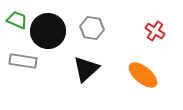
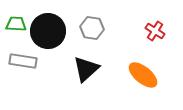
green trapezoid: moved 1 px left, 4 px down; rotated 20 degrees counterclockwise
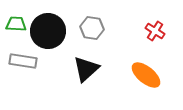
orange ellipse: moved 3 px right
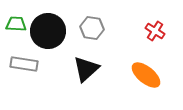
gray rectangle: moved 1 px right, 3 px down
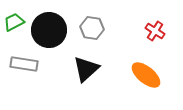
green trapezoid: moved 2 px left, 2 px up; rotated 30 degrees counterclockwise
black circle: moved 1 px right, 1 px up
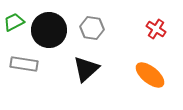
red cross: moved 1 px right, 2 px up
orange ellipse: moved 4 px right
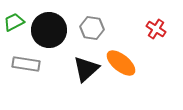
gray rectangle: moved 2 px right
orange ellipse: moved 29 px left, 12 px up
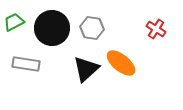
black circle: moved 3 px right, 2 px up
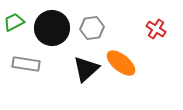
gray hexagon: rotated 15 degrees counterclockwise
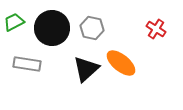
gray hexagon: rotated 20 degrees clockwise
gray rectangle: moved 1 px right
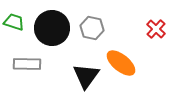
green trapezoid: rotated 45 degrees clockwise
red cross: rotated 12 degrees clockwise
gray rectangle: rotated 8 degrees counterclockwise
black triangle: moved 7 px down; rotated 12 degrees counterclockwise
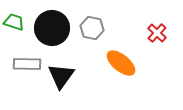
red cross: moved 1 px right, 4 px down
black triangle: moved 25 px left
